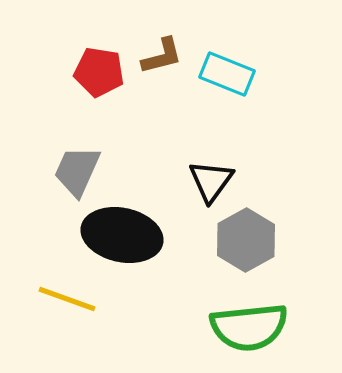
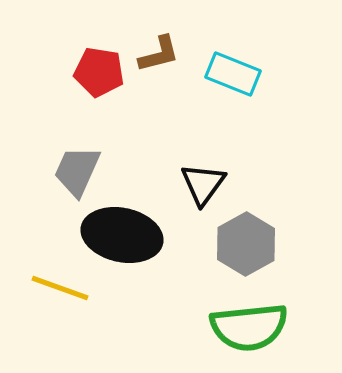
brown L-shape: moved 3 px left, 2 px up
cyan rectangle: moved 6 px right
black triangle: moved 8 px left, 3 px down
gray hexagon: moved 4 px down
yellow line: moved 7 px left, 11 px up
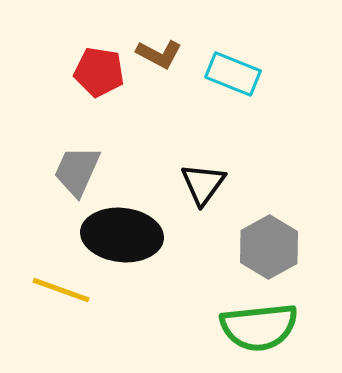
brown L-shape: rotated 42 degrees clockwise
black ellipse: rotated 6 degrees counterclockwise
gray hexagon: moved 23 px right, 3 px down
yellow line: moved 1 px right, 2 px down
green semicircle: moved 10 px right
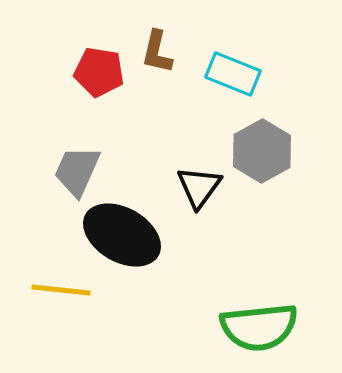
brown L-shape: moved 2 px left, 2 px up; rotated 75 degrees clockwise
black triangle: moved 4 px left, 3 px down
black ellipse: rotated 24 degrees clockwise
gray hexagon: moved 7 px left, 96 px up
yellow line: rotated 14 degrees counterclockwise
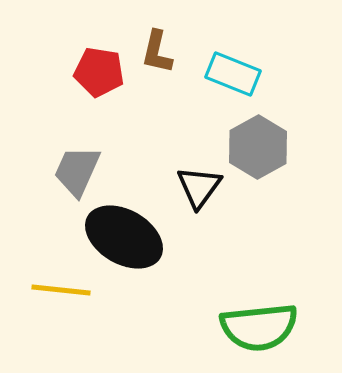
gray hexagon: moved 4 px left, 4 px up
black ellipse: moved 2 px right, 2 px down
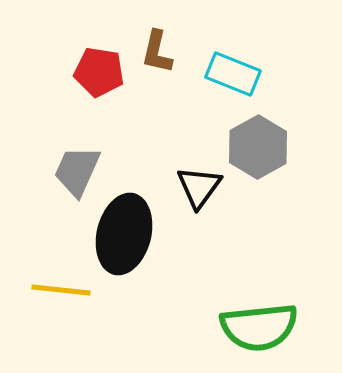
black ellipse: moved 3 px up; rotated 74 degrees clockwise
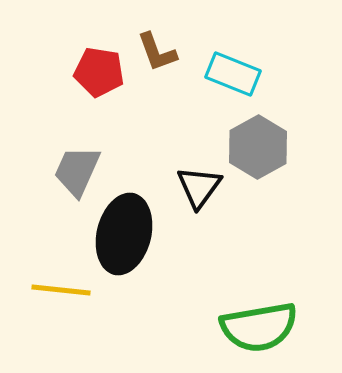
brown L-shape: rotated 33 degrees counterclockwise
green semicircle: rotated 4 degrees counterclockwise
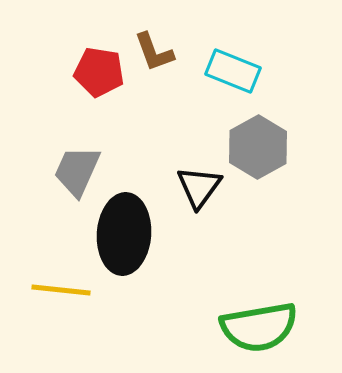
brown L-shape: moved 3 px left
cyan rectangle: moved 3 px up
black ellipse: rotated 10 degrees counterclockwise
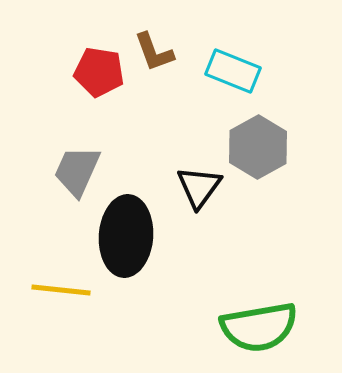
black ellipse: moved 2 px right, 2 px down
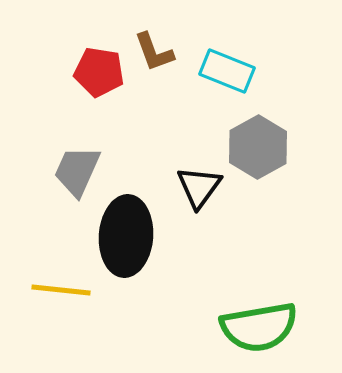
cyan rectangle: moved 6 px left
